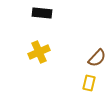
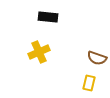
black rectangle: moved 6 px right, 4 px down
brown semicircle: rotated 66 degrees clockwise
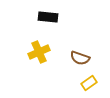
brown semicircle: moved 17 px left
yellow rectangle: rotated 42 degrees clockwise
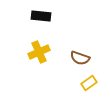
black rectangle: moved 7 px left, 1 px up
